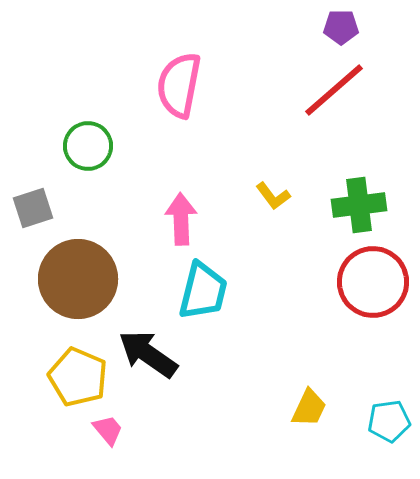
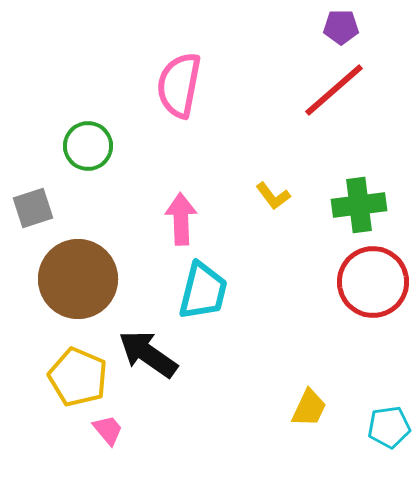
cyan pentagon: moved 6 px down
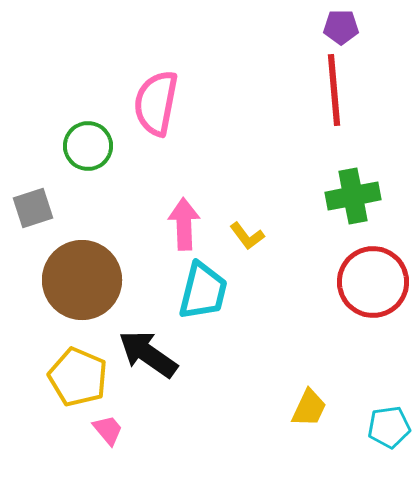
pink semicircle: moved 23 px left, 18 px down
red line: rotated 54 degrees counterclockwise
yellow L-shape: moved 26 px left, 40 px down
green cross: moved 6 px left, 9 px up; rotated 4 degrees counterclockwise
pink arrow: moved 3 px right, 5 px down
brown circle: moved 4 px right, 1 px down
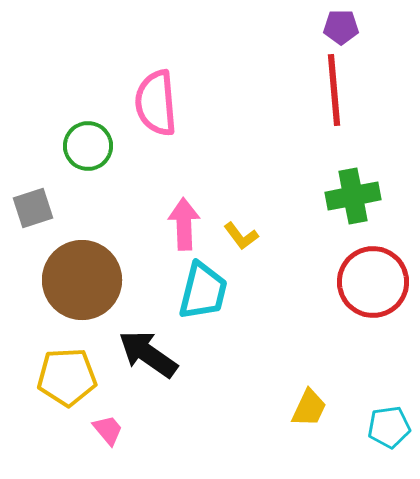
pink semicircle: rotated 16 degrees counterclockwise
yellow L-shape: moved 6 px left
yellow pentagon: moved 11 px left; rotated 26 degrees counterclockwise
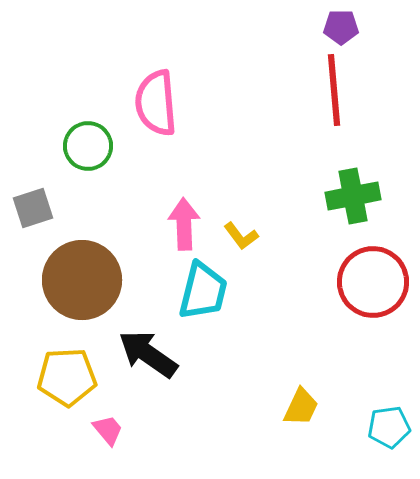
yellow trapezoid: moved 8 px left, 1 px up
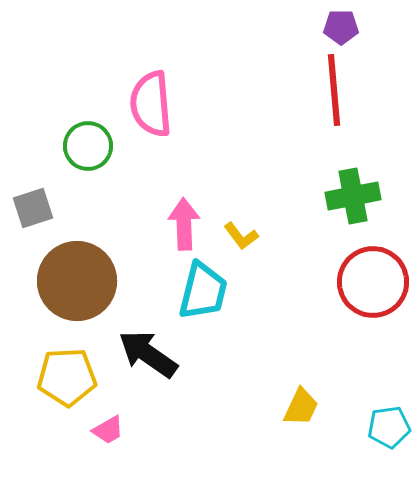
pink semicircle: moved 5 px left, 1 px down
brown circle: moved 5 px left, 1 px down
pink trapezoid: rotated 100 degrees clockwise
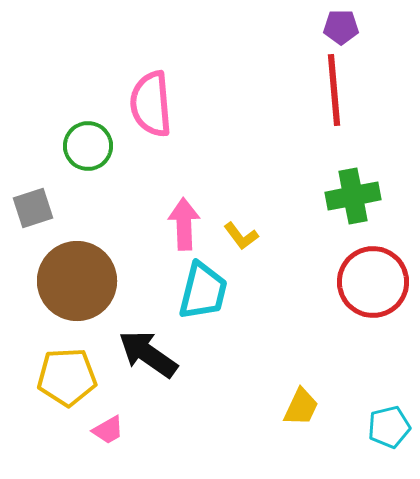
cyan pentagon: rotated 6 degrees counterclockwise
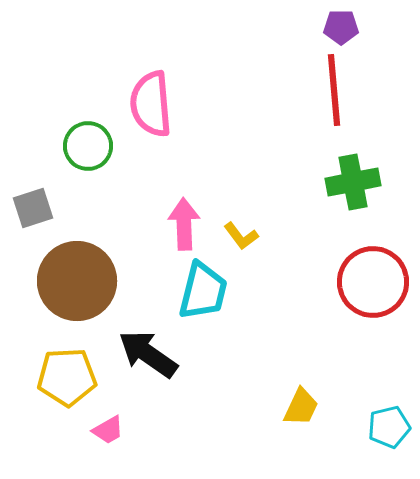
green cross: moved 14 px up
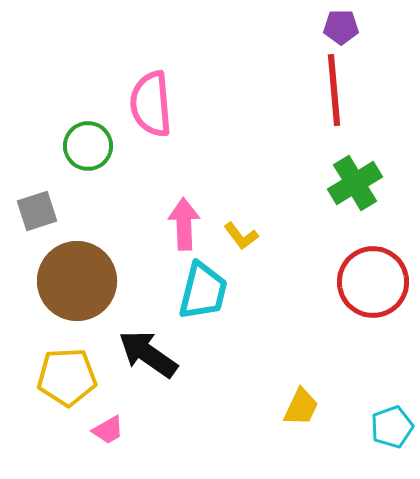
green cross: moved 2 px right, 1 px down; rotated 20 degrees counterclockwise
gray square: moved 4 px right, 3 px down
cyan pentagon: moved 3 px right; rotated 6 degrees counterclockwise
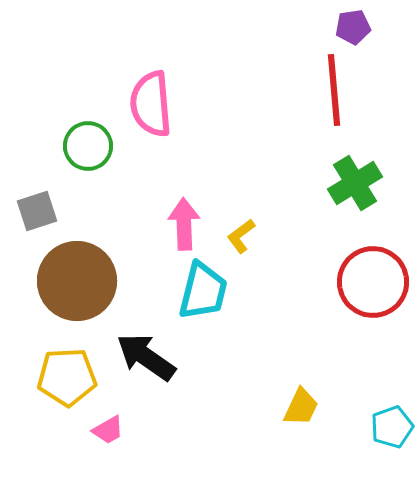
purple pentagon: moved 12 px right; rotated 8 degrees counterclockwise
yellow L-shape: rotated 90 degrees clockwise
black arrow: moved 2 px left, 3 px down
